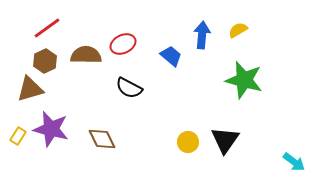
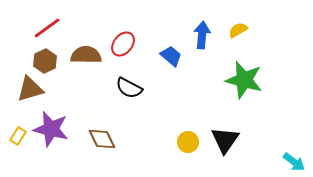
red ellipse: rotated 25 degrees counterclockwise
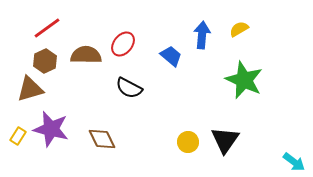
yellow semicircle: moved 1 px right, 1 px up
green star: rotated 9 degrees clockwise
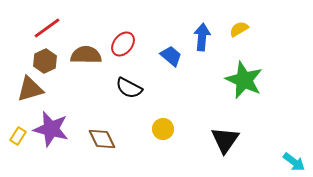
blue arrow: moved 2 px down
yellow circle: moved 25 px left, 13 px up
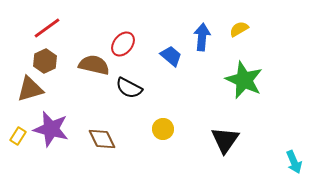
brown semicircle: moved 8 px right, 10 px down; rotated 12 degrees clockwise
cyan arrow: rotated 30 degrees clockwise
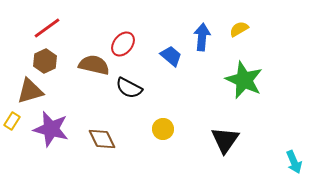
brown triangle: moved 2 px down
yellow rectangle: moved 6 px left, 15 px up
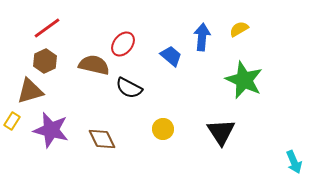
purple star: moved 1 px down
black triangle: moved 4 px left, 8 px up; rotated 8 degrees counterclockwise
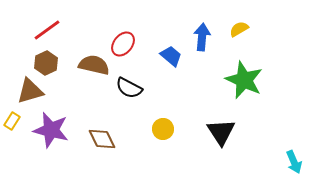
red line: moved 2 px down
brown hexagon: moved 1 px right, 2 px down
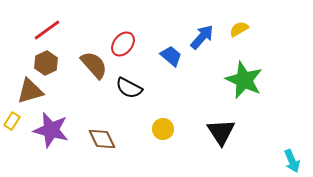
blue arrow: rotated 36 degrees clockwise
brown semicircle: rotated 36 degrees clockwise
cyan arrow: moved 2 px left, 1 px up
